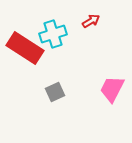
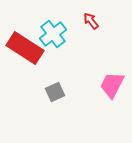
red arrow: rotated 96 degrees counterclockwise
cyan cross: rotated 20 degrees counterclockwise
pink trapezoid: moved 4 px up
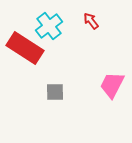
cyan cross: moved 4 px left, 8 px up
gray square: rotated 24 degrees clockwise
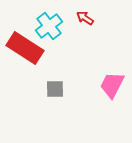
red arrow: moved 6 px left, 3 px up; rotated 18 degrees counterclockwise
gray square: moved 3 px up
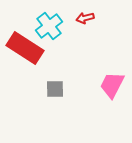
red arrow: rotated 48 degrees counterclockwise
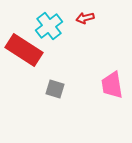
red rectangle: moved 1 px left, 2 px down
pink trapezoid: rotated 36 degrees counterclockwise
gray square: rotated 18 degrees clockwise
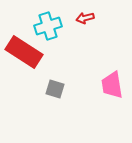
cyan cross: moved 1 px left; rotated 20 degrees clockwise
red rectangle: moved 2 px down
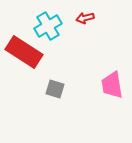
cyan cross: rotated 12 degrees counterclockwise
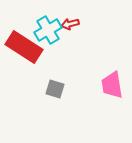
red arrow: moved 15 px left, 6 px down
cyan cross: moved 4 px down
red rectangle: moved 5 px up
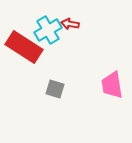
red arrow: rotated 24 degrees clockwise
